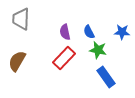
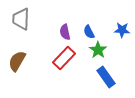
blue star: moved 2 px up
green star: rotated 24 degrees clockwise
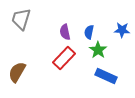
gray trapezoid: rotated 15 degrees clockwise
blue semicircle: rotated 40 degrees clockwise
brown semicircle: moved 11 px down
blue rectangle: moved 1 px up; rotated 30 degrees counterclockwise
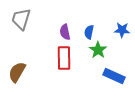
red rectangle: rotated 45 degrees counterclockwise
blue rectangle: moved 8 px right
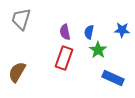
red rectangle: rotated 20 degrees clockwise
blue rectangle: moved 1 px left, 2 px down
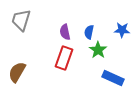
gray trapezoid: moved 1 px down
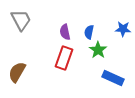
gray trapezoid: rotated 135 degrees clockwise
blue star: moved 1 px right, 1 px up
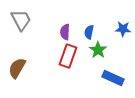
purple semicircle: rotated 14 degrees clockwise
red rectangle: moved 4 px right, 2 px up
brown semicircle: moved 4 px up
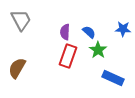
blue semicircle: rotated 120 degrees clockwise
